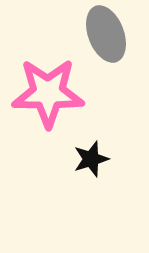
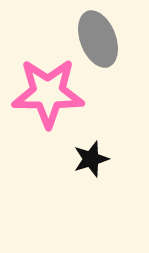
gray ellipse: moved 8 px left, 5 px down
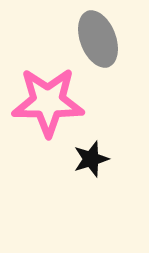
pink star: moved 9 px down
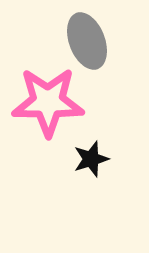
gray ellipse: moved 11 px left, 2 px down
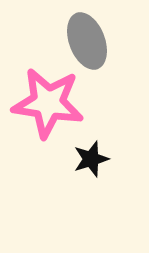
pink star: moved 1 px down; rotated 8 degrees clockwise
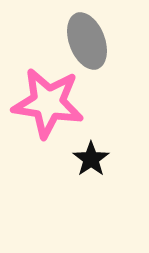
black star: rotated 18 degrees counterclockwise
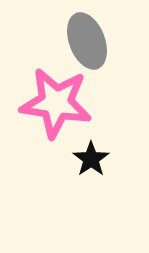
pink star: moved 8 px right
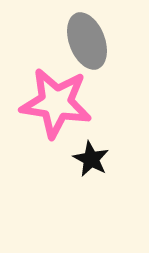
black star: rotated 9 degrees counterclockwise
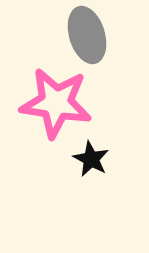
gray ellipse: moved 6 px up; rotated 4 degrees clockwise
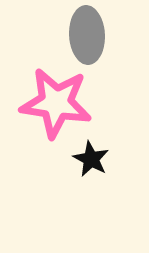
gray ellipse: rotated 14 degrees clockwise
